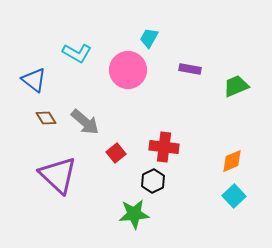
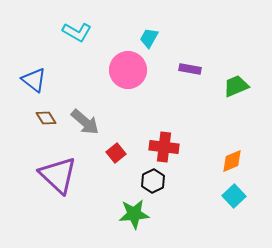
cyan L-shape: moved 21 px up
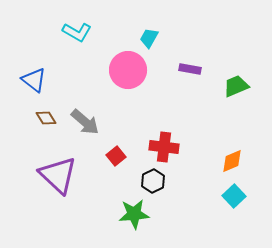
red square: moved 3 px down
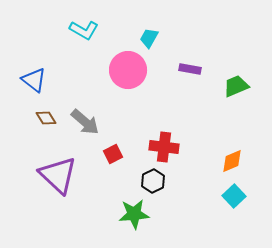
cyan L-shape: moved 7 px right, 2 px up
red square: moved 3 px left, 2 px up; rotated 12 degrees clockwise
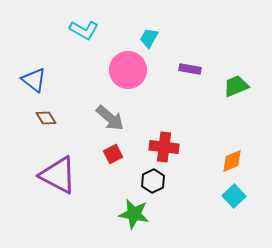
gray arrow: moved 25 px right, 4 px up
purple triangle: rotated 15 degrees counterclockwise
green star: rotated 16 degrees clockwise
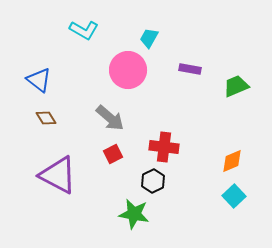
blue triangle: moved 5 px right
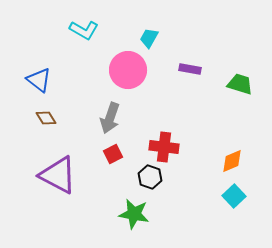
green trapezoid: moved 4 px right, 2 px up; rotated 40 degrees clockwise
gray arrow: rotated 68 degrees clockwise
black hexagon: moved 3 px left, 4 px up; rotated 15 degrees counterclockwise
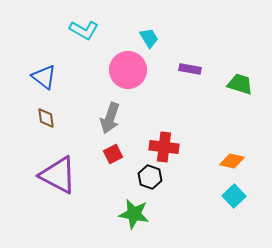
cyan trapezoid: rotated 120 degrees clockwise
blue triangle: moved 5 px right, 3 px up
brown diamond: rotated 25 degrees clockwise
orange diamond: rotated 35 degrees clockwise
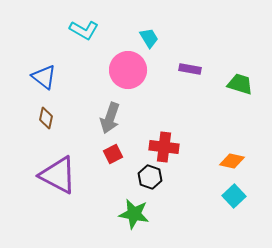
brown diamond: rotated 20 degrees clockwise
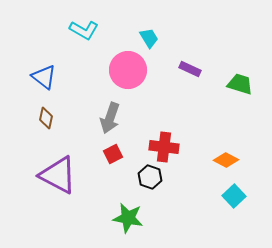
purple rectangle: rotated 15 degrees clockwise
orange diamond: moved 6 px left, 1 px up; rotated 15 degrees clockwise
green star: moved 6 px left, 4 px down
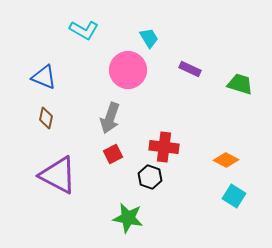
blue triangle: rotated 16 degrees counterclockwise
cyan square: rotated 15 degrees counterclockwise
